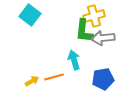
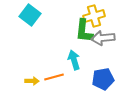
yellow arrow: rotated 32 degrees clockwise
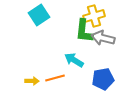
cyan square: moved 9 px right; rotated 20 degrees clockwise
gray arrow: rotated 20 degrees clockwise
cyan arrow: rotated 42 degrees counterclockwise
orange line: moved 1 px right, 1 px down
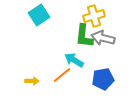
green L-shape: moved 5 px down
orange line: moved 7 px right, 3 px up; rotated 24 degrees counterclockwise
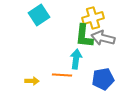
yellow cross: moved 1 px left, 2 px down
cyan arrow: moved 2 px right, 1 px up; rotated 66 degrees clockwise
orange line: rotated 42 degrees clockwise
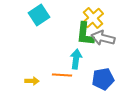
yellow cross: rotated 25 degrees counterclockwise
green L-shape: moved 1 px right, 2 px up
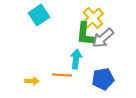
gray arrow: rotated 55 degrees counterclockwise
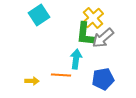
orange line: moved 1 px left
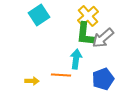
yellow cross: moved 5 px left, 2 px up
blue pentagon: rotated 10 degrees counterclockwise
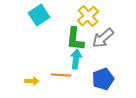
green L-shape: moved 10 px left, 5 px down
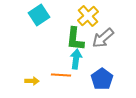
blue pentagon: moved 1 px left; rotated 15 degrees counterclockwise
